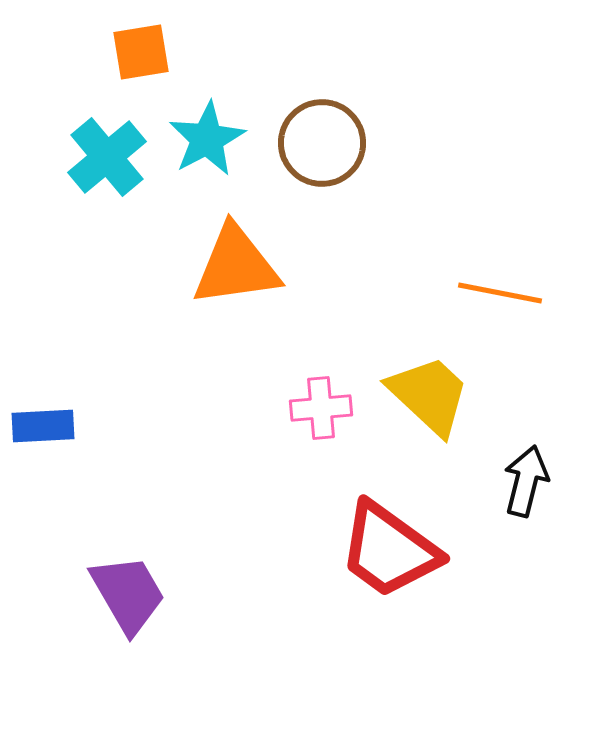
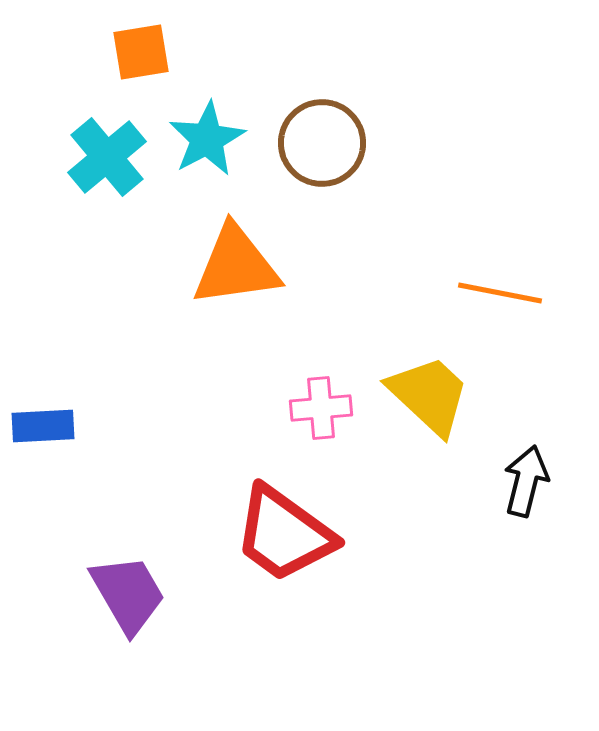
red trapezoid: moved 105 px left, 16 px up
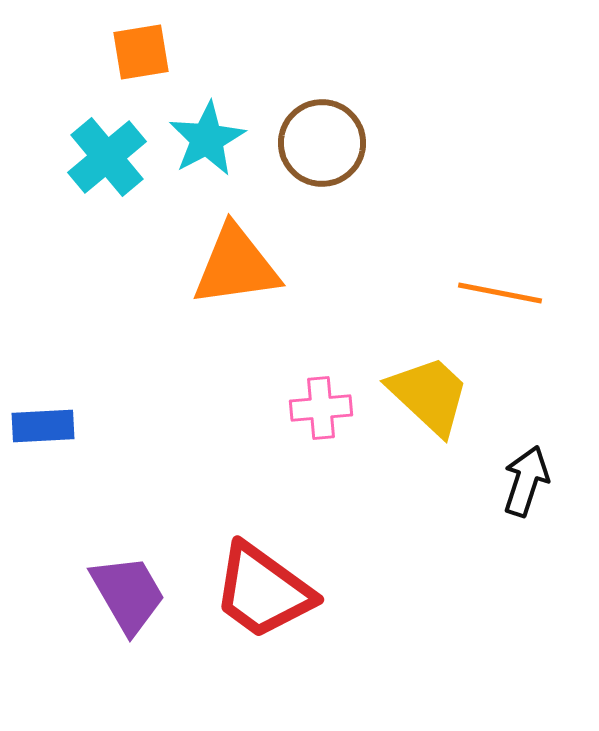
black arrow: rotated 4 degrees clockwise
red trapezoid: moved 21 px left, 57 px down
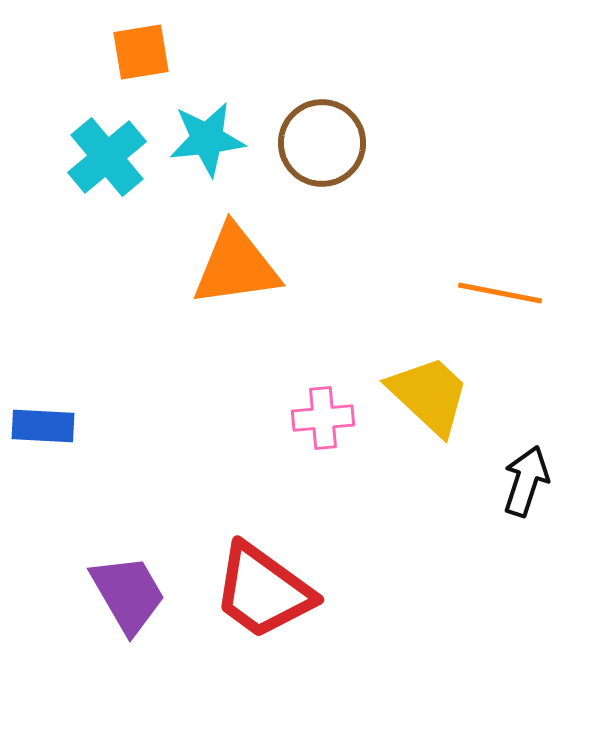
cyan star: rotated 22 degrees clockwise
pink cross: moved 2 px right, 10 px down
blue rectangle: rotated 6 degrees clockwise
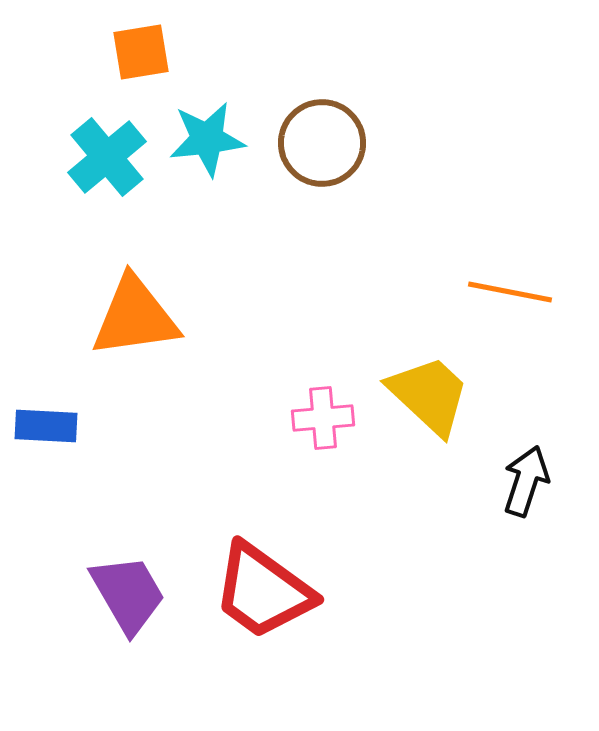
orange triangle: moved 101 px left, 51 px down
orange line: moved 10 px right, 1 px up
blue rectangle: moved 3 px right
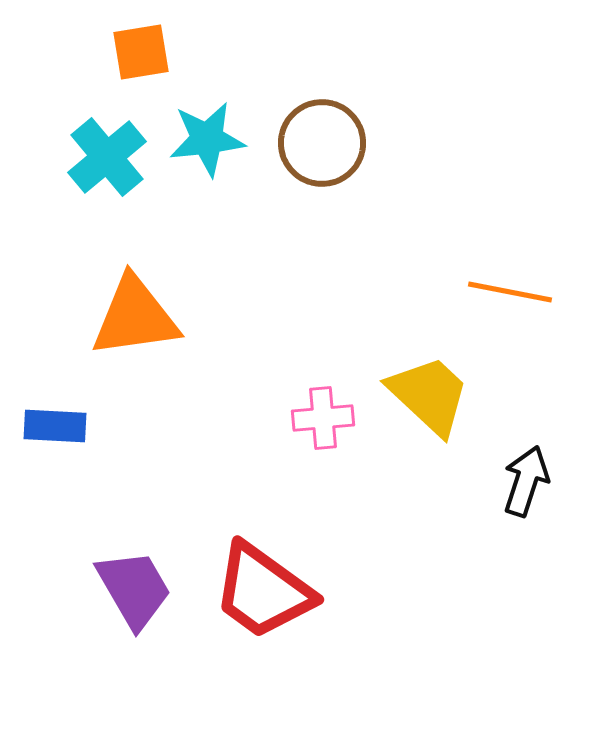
blue rectangle: moved 9 px right
purple trapezoid: moved 6 px right, 5 px up
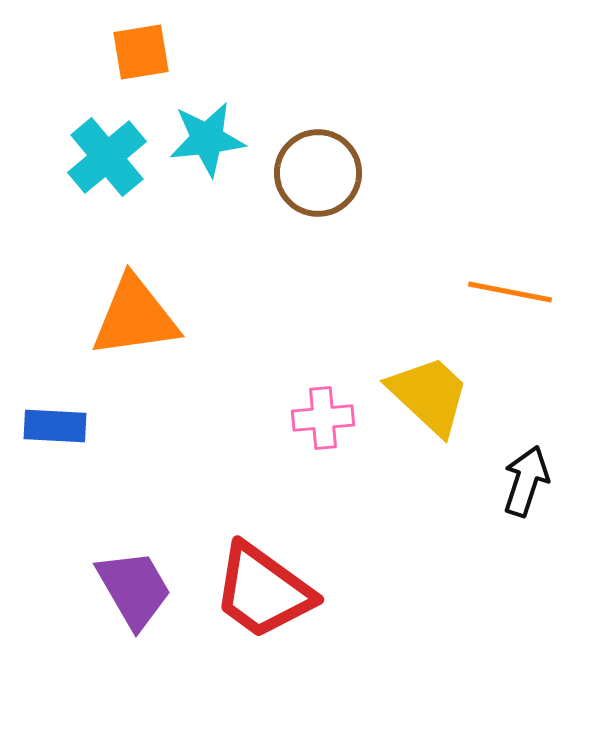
brown circle: moved 4 px left, 30 px down
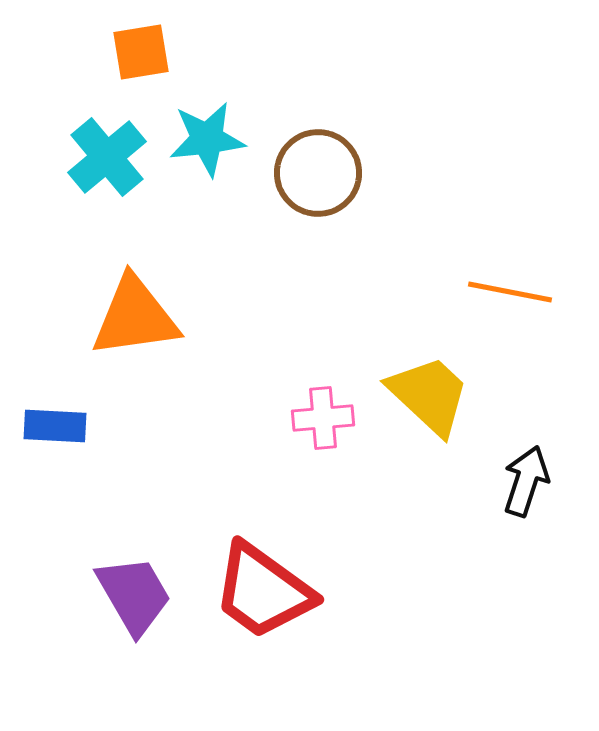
purple trapezoid: moved 6 px down
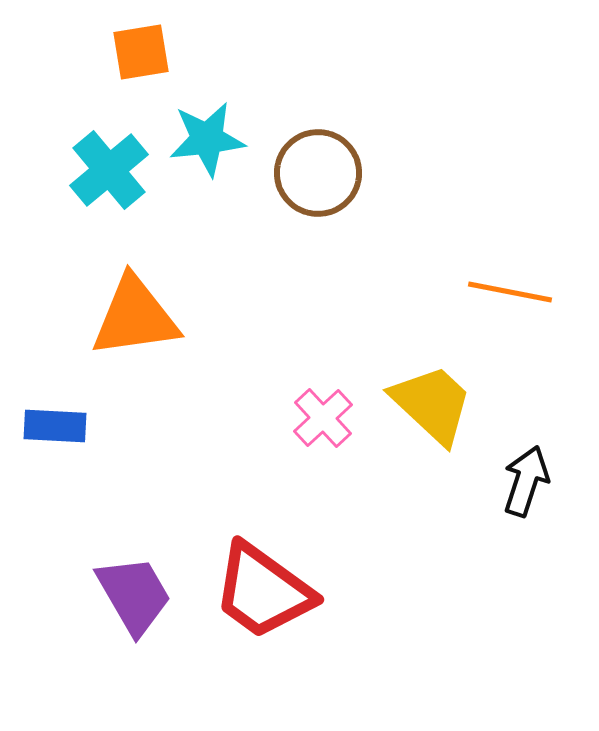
cyan cross: moved 2 px right, 13 px down
yellow trapezoid: moved 3 px right, 9 px down
pink cross: rotated 38 degrees counterclockwise
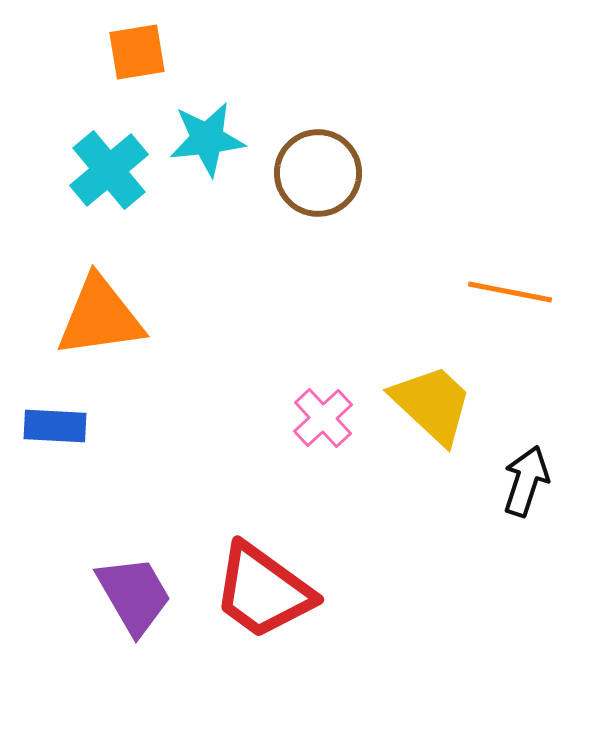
orange square: moved 4 px left
orange triangle: moved 35 px left
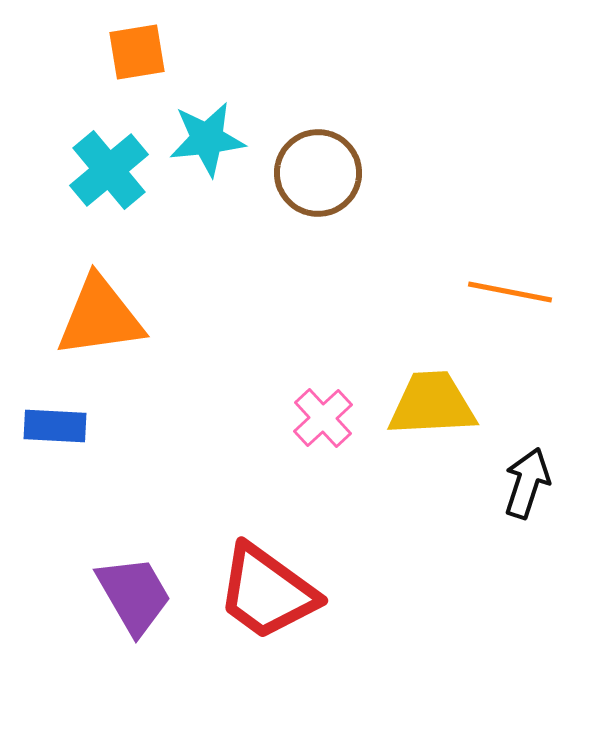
yellow trapezoid: rotated 46 degrees counterclockwise
black arrow: moved 1 px right, 2 px down
red trapezoid: moved 4 px right, 1 px down
